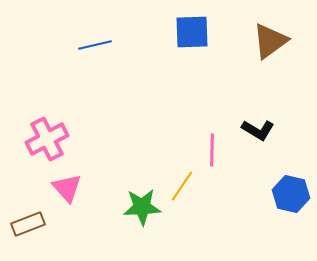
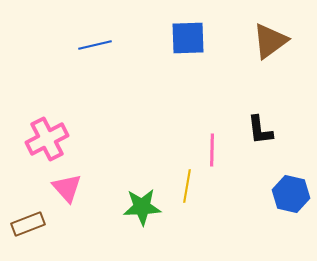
blue square: moved 4 px left, 6 px down
black L-shape: moved 2 px right; rotated 52 degrees clockwise
yellow line: moved 5 px right; rotated 24 degrees counterclockwise
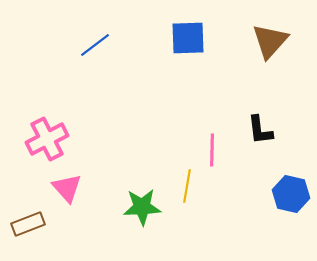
brown triangle: rotated 12 degrees counterclockwise
blue line: rotated 24 degrees counterclockwise
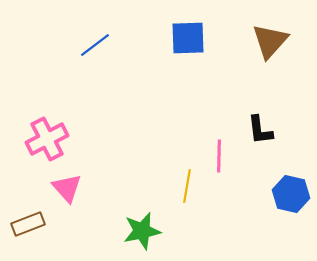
pink line: moved 7 px right, 6 px down
green star: moved 24 px down; rotated 9 degrees counterclockwise
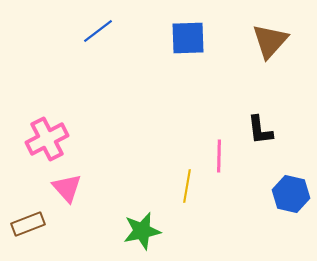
blue line: moved 3 px right, 14 px up
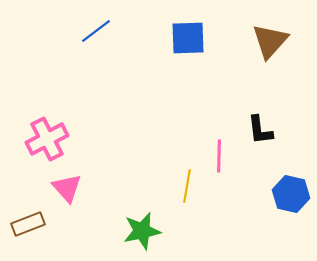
blue line: moved 2 px left
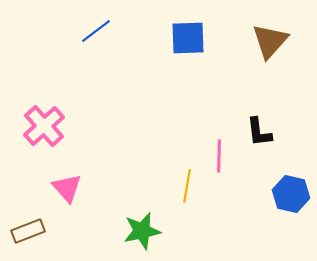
black L-shape: moved 1 px left, 2 px down
pink cross: moved 3 px left, 13 px up; rotated 15 degrees counterclockwise
brown rectangle: moved 7 px down
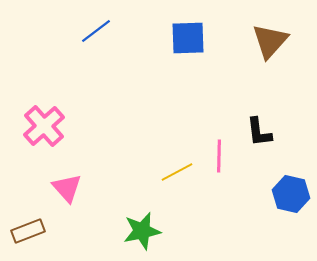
yellow line: moved 10 px left, 14 px up; rotated 52 degrees clockwise
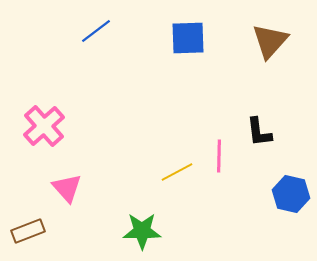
green star: rotated 12 degrees clockwise
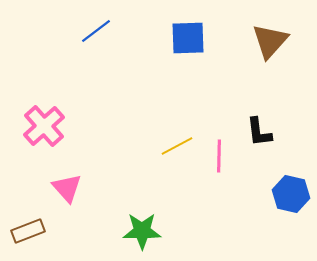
yellow line: moved 26 px up
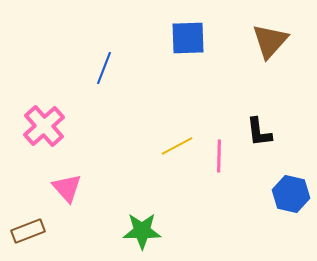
blue line: moved 8 px right, 37 px down; rotated 32 degrees counterclockwise
